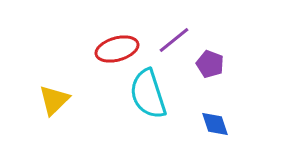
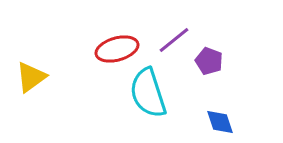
purple pentagon: moved 1 px left, 3 px up
cyan semicircle: moved 1 px up
yellow triangle: moved 23 px left, 23 px up; rotated 8 degrees clockwise
blue diamond: moved 5 px right, 2 px up
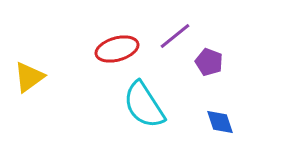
purple line: moved 1 px right, 4 px up
purple pentagon: moved 1 px down
yellow triangle: moved 2 px left
cyan semicircle: moved 4 px left, 12 px down; rotated 15 degrees counterclockwise
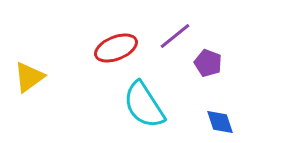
red ellipse: moved 1 px left, 1 px up; rotated 6 degrees counterclockwise
purple pentagon: moved 1 px left, 1 px down
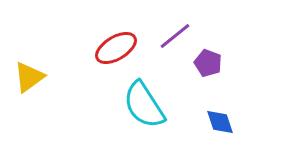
red ellipse: rotated 9 degrees counterclockwise
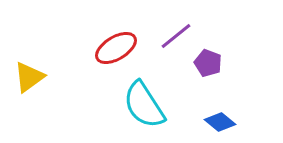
purple line: moved 1 px right
blue diamond: rotated 32 degrees counterclockwise
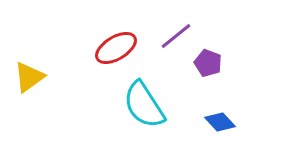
blue diamond: rotated 8 degrees clockwise
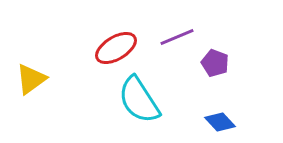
purple line: moved 1 px right, 1 px down; rotated 16 degrees clockwise
purple pentagon: moved 7 px right
yellow triangle: moved 2 px right, 2 px down
cyan semicircle: moved 5 px left, 5 px up
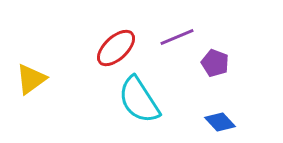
red ellipse: rotated 12 degrees counterclockwise
